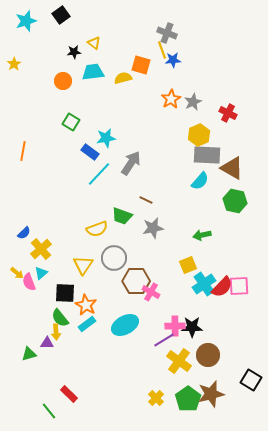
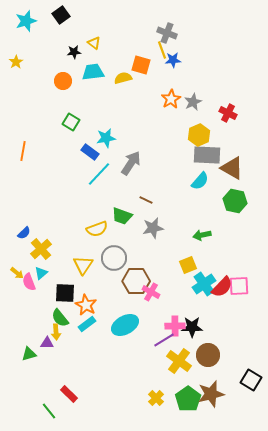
yellow star at (14, 64): moved 2 px right, 2 px up
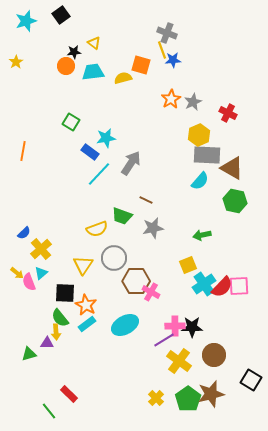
orange circle at (63, 81): moved 3 px right, 15 px up
brown circle at (208, 355): moved 6 px right
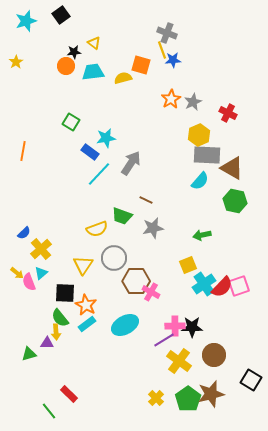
pink square at (239, 286): rotated 15 degrees counterclockwise
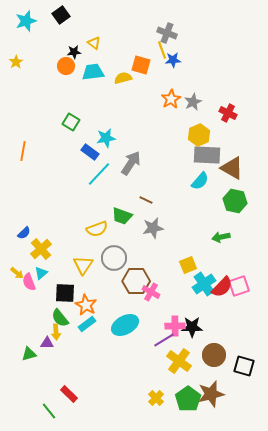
green arrow at (202, 235): moved 19 px right, 2 px down
black square at (251, 380): moved 7 px left, 14 px up; rotated 15 degrees counterclockwise
